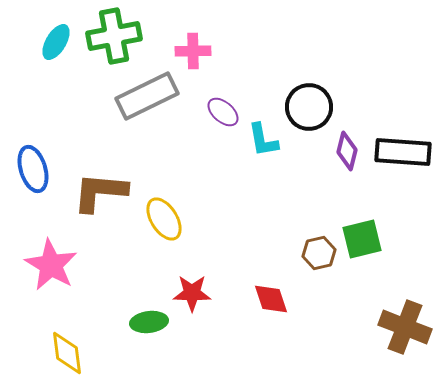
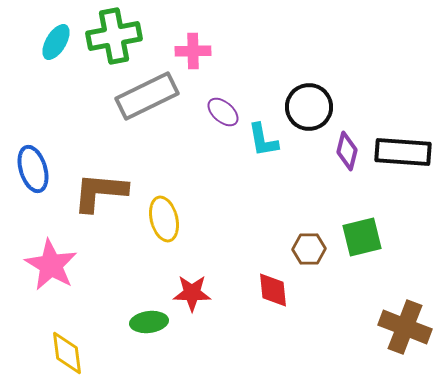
yellow ellipse: rotated 18 degrees clockwise
green square: moved 2 px up
brown hexagon: moved 10 px left, 4 px up; rotated 12 degrees clockwise
red diamond: moved 2 px right, 9 px up; rotated 12 degrees clockwise
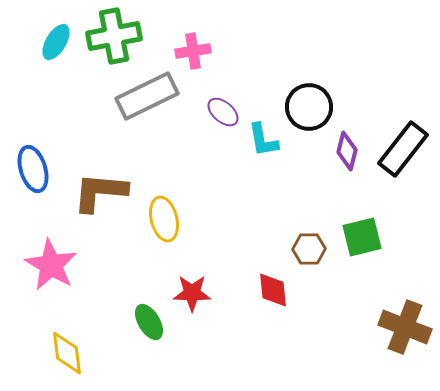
pink cross: rotated 8 degrees counterclockwise
black rectangle: moved 3 px up; rotated 56 degrees counterclockwise
green ellipse: rotated 66 degrees clockwise
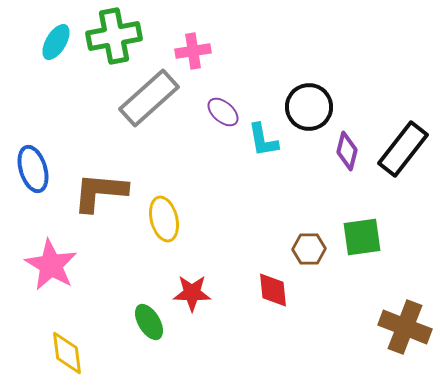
gray rectangle: moved 2 px right, 2 px down; rotated 16 degrees counterclockwise
green square: rotated 6 degrees clockwise
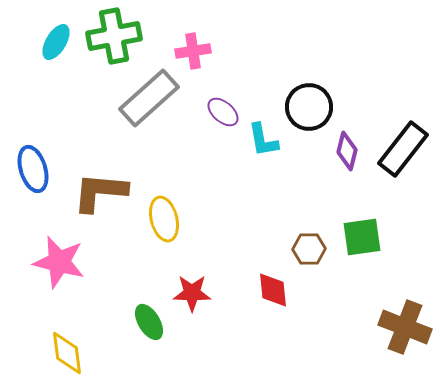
pink star: moved 8 px right, 3 px up; rotated 16 degrees counterclockwise
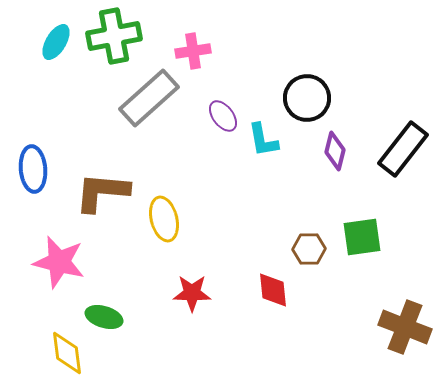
black circle: moved 2 px left, 9 px up
purple ellipse: moved 4 px down; rotated 12 degrees clockwise
purple diamond: moved 12 px left
blue ellipse: rotated 12 degrees clockwise
brown L-shape: moved 2 px right
green ellipse: moved 45 px left, 5 px up; rotated 42 degrees counterclockwise
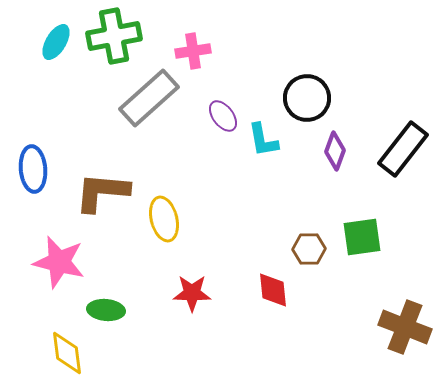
purple diamond: rotated 6 degrees clockwise
green ellipse: moved 2 px right, 7 px up; rotated 12 degrees counterclockwise
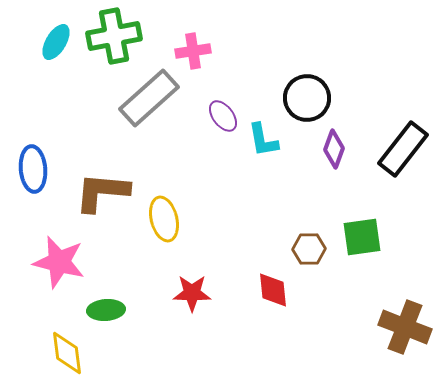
purple diamond: moved 1 px left, 2 px up
green ellipse: rotated 9 degrees counterclockwise
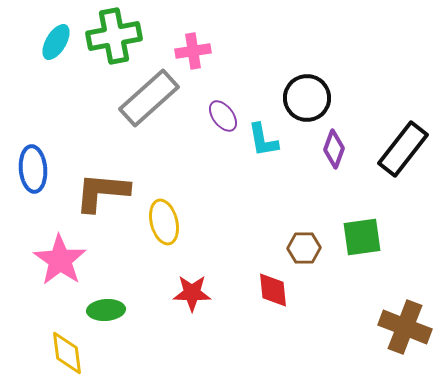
yellow ellipse: moved 3 px down
brown hexagon: moved 5 px left, 1 px up
pink star: moved 1 px right, 2 px up; rotated 20 degrees clockwise
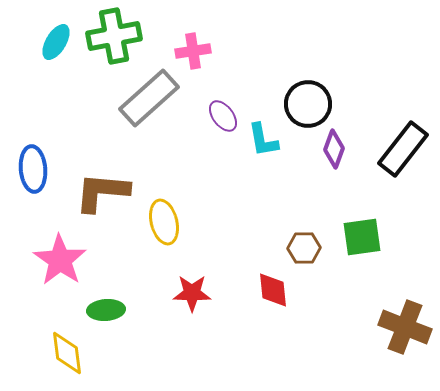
black circle: moved 1 px right, 6 px down
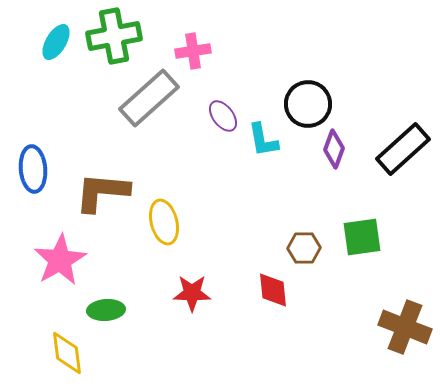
black rectangle: rotated 10 degrees clockwise
pink star: rotated 8 degrees clockwise
